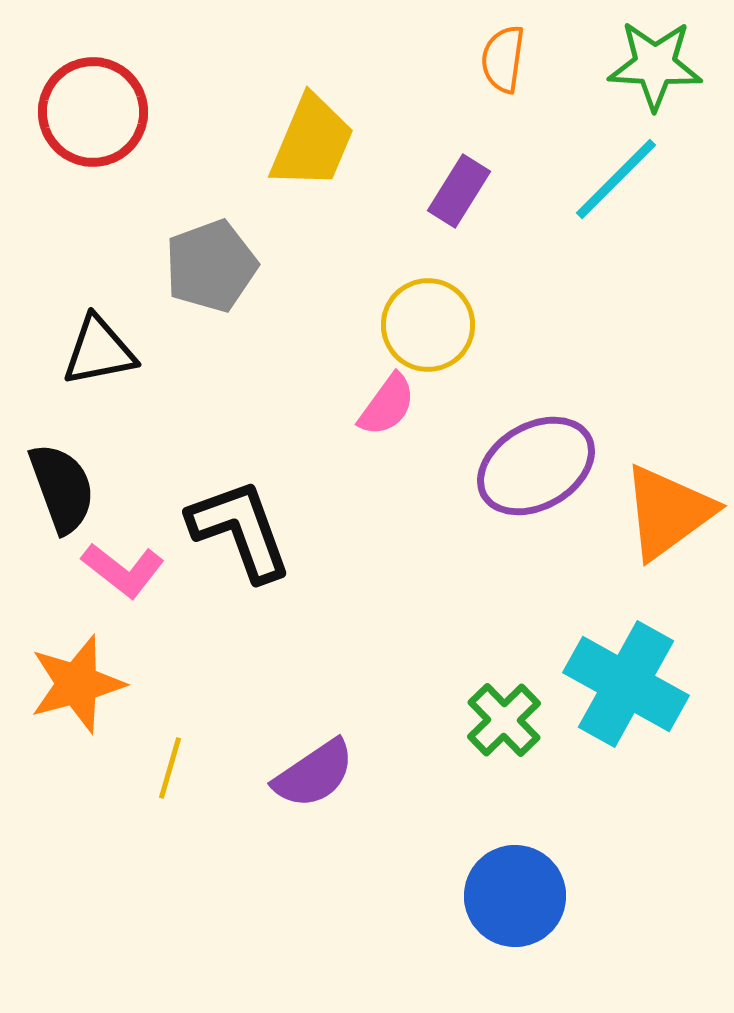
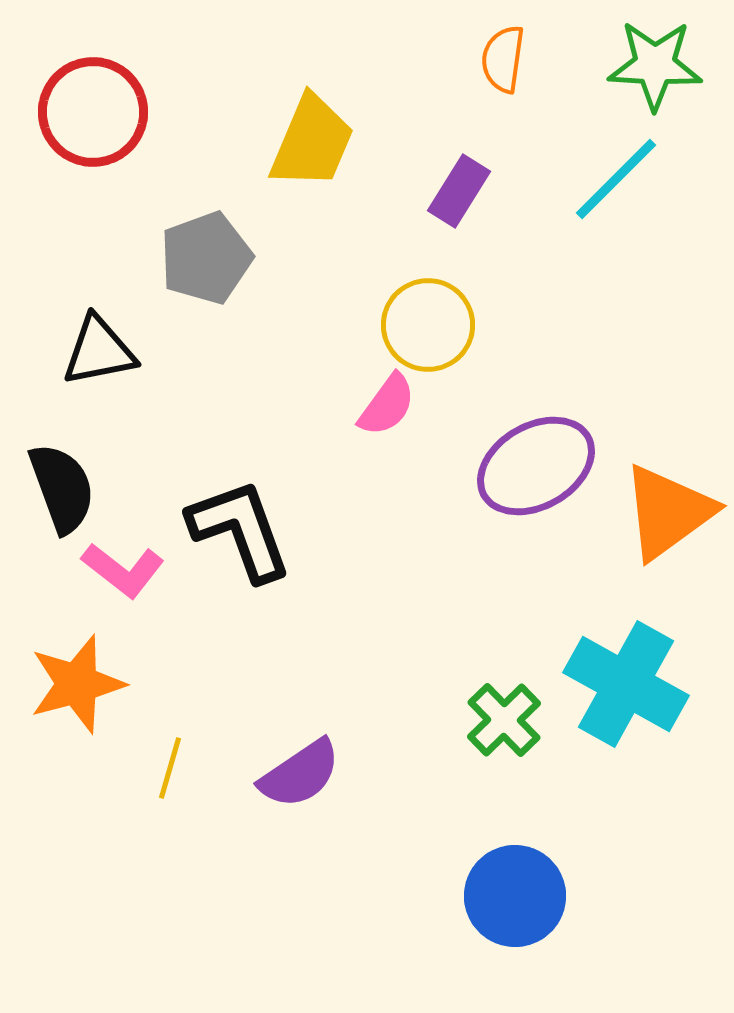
gray pentagon: moved 5 px left, 8 px up
purple semicircle: moved 14 px left
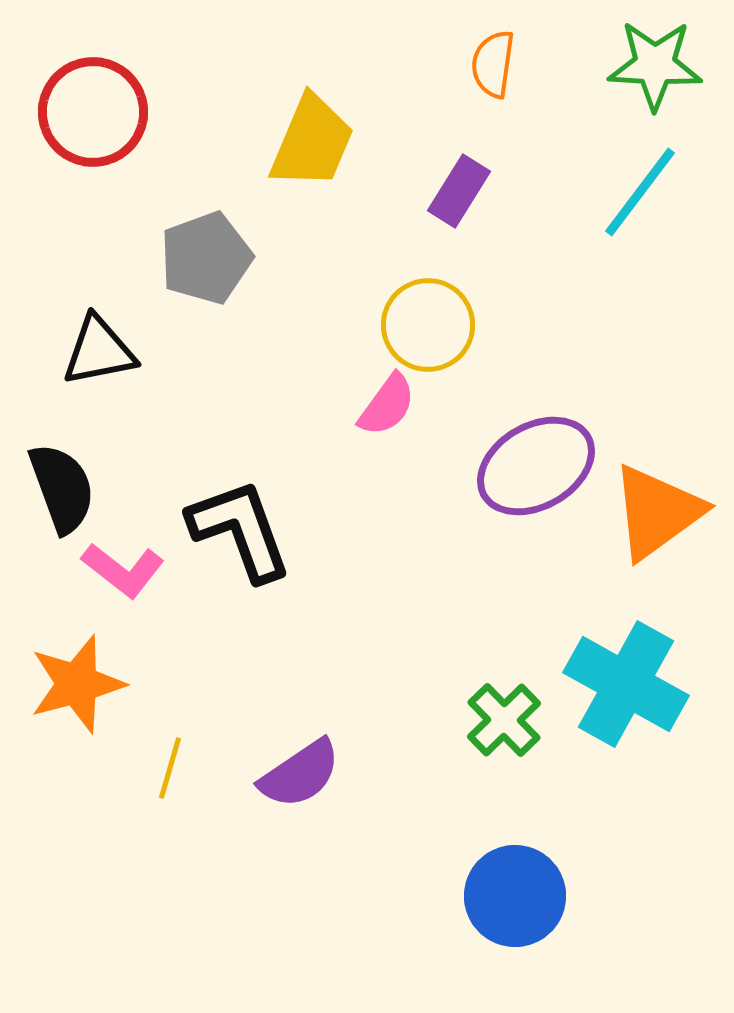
orange semicircle: moved 10 px left, 5 px down
cyan line: moved 24 px right, 13 px down; rotated 8 degrees counterclockwise
orange triangle: moved 11 px left
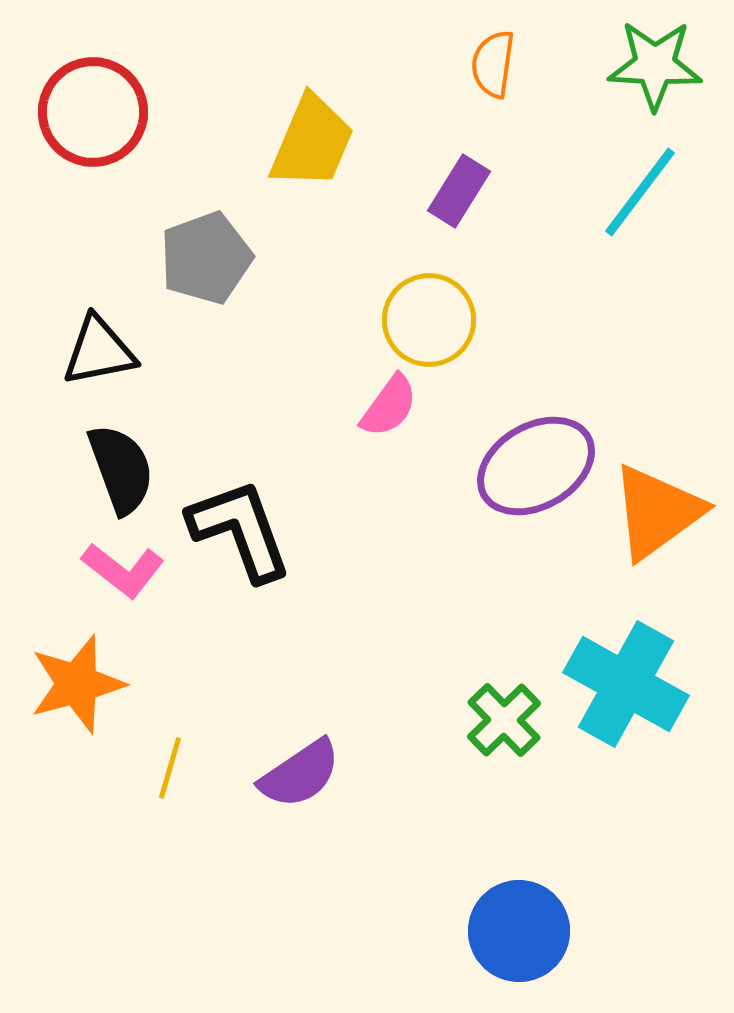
yellow circle: moved 1 px right, 5 px up
pink semicircle: moved 2 px right, 1 px down
black semicircle: moved 59 px right, 19 px up
blue circle: moved 4 px right, 35 px down
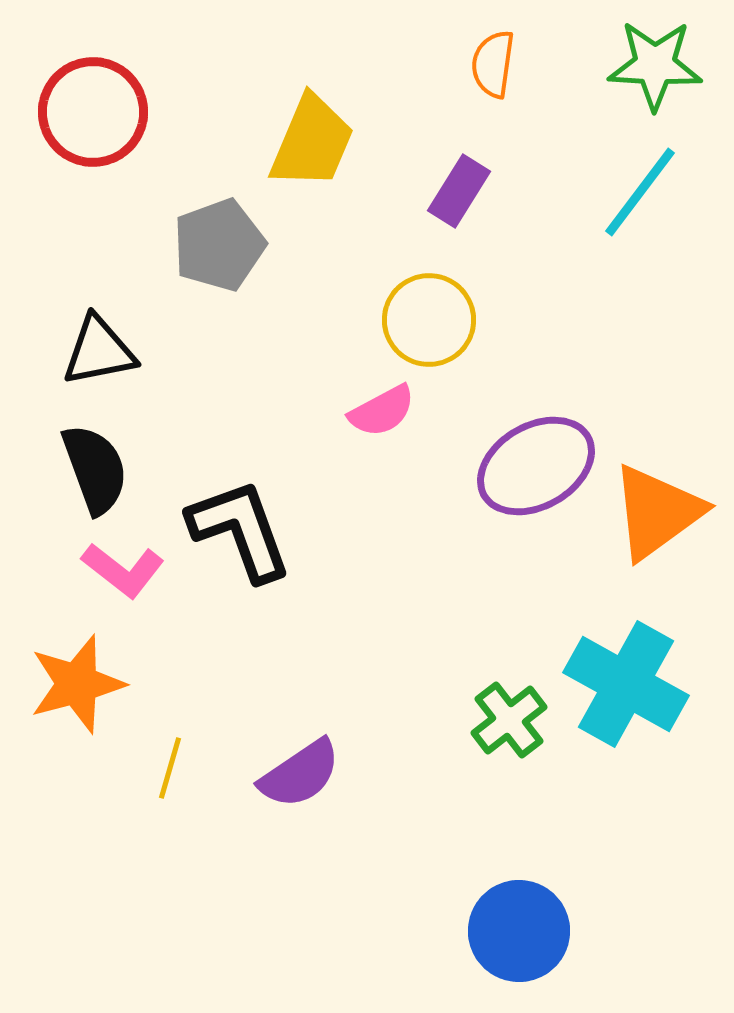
gray pentagon: moved 13 px right, 13 px up
pink semicircle: moved 7 px left, 5 px down; rotated 26 degrees clockwise
black semicircle: moved 26 px left
green cross: moved 5 px right; rotated 6 degrees clockwise
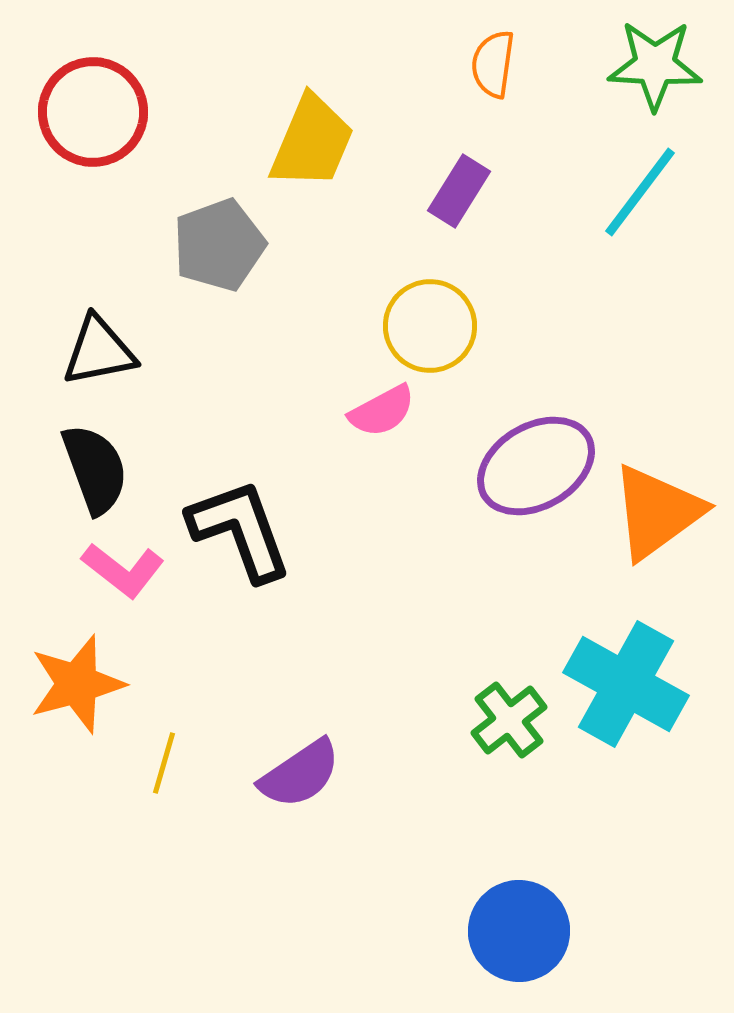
yellow circle: moved 1 px right, 6 px down
yellow line: moved 6 px left, 5 px up
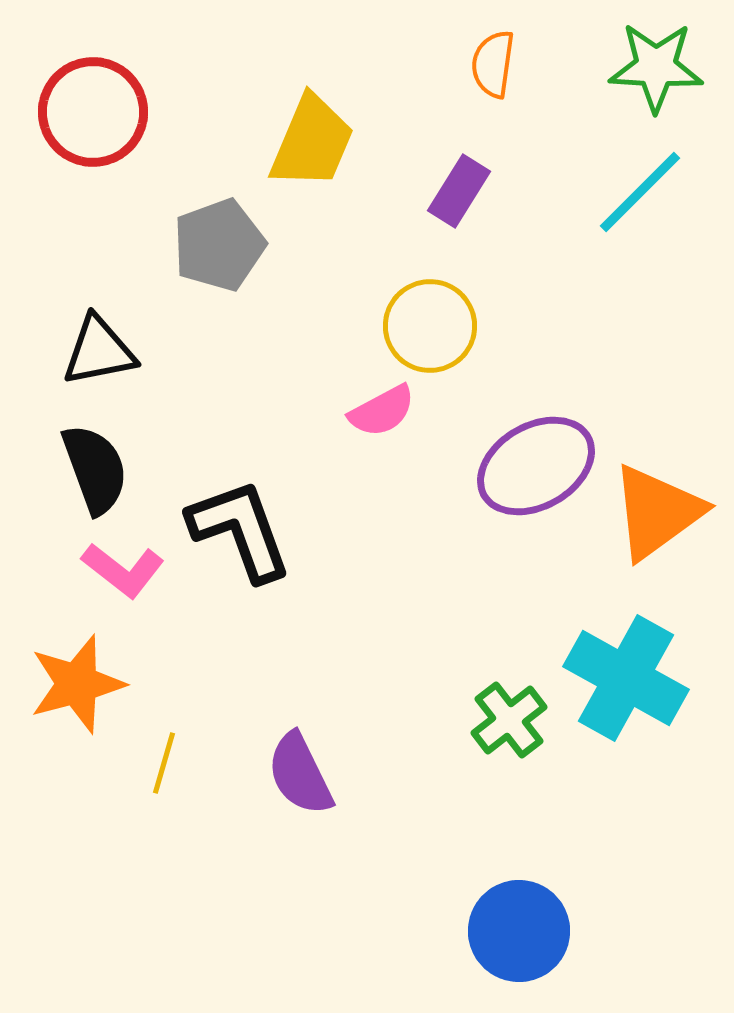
green star: moved 1 px right, 2 px down
cyan line: rotated 8 degrees clockwise
cyan cross: moved 6 px up
purple semicircle: rotated 98 degrees clockwise
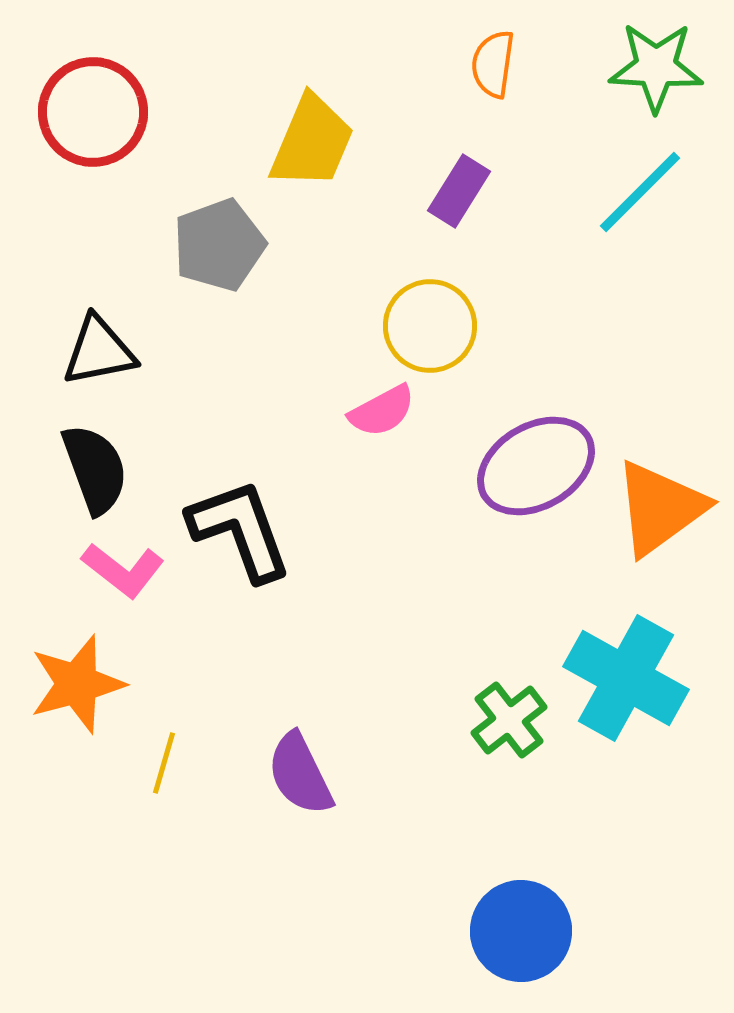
orange triangle: moved 3 px right, 4 px up
blue circle: moved 2 px right
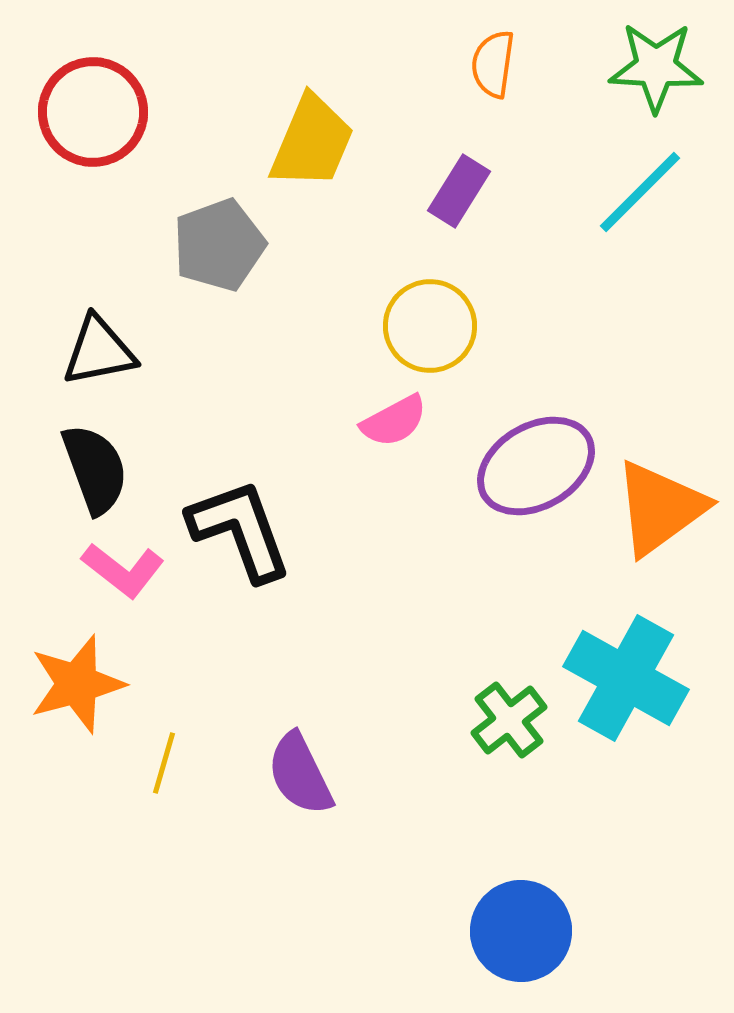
pink semicircle: moved 12 px right, 10 px down
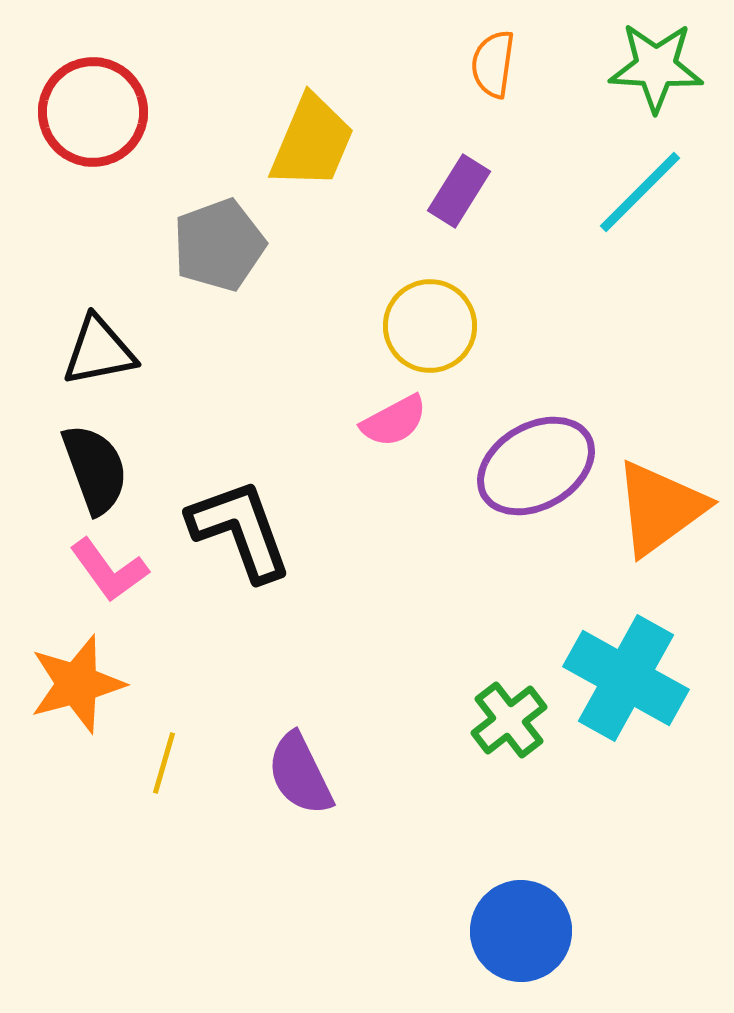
pink L-shape: moved 14 px left; rotated 16 degrees clockwise
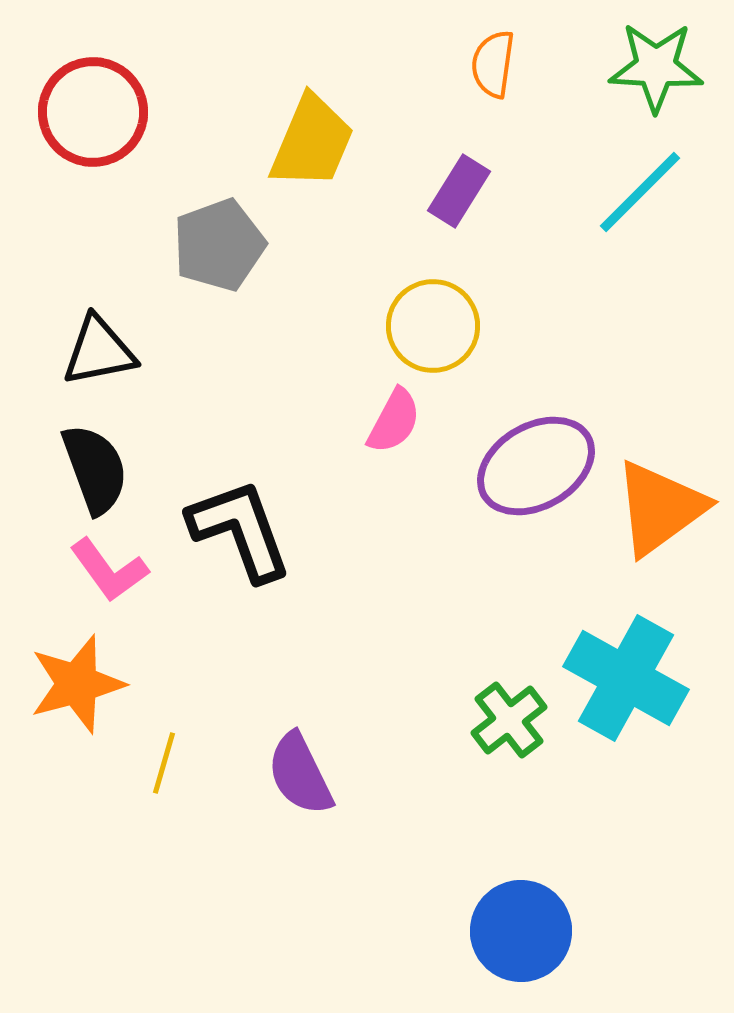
yellow circle: moved 3 px right
pink semicircle: rotated 34 degrees counterclockwise
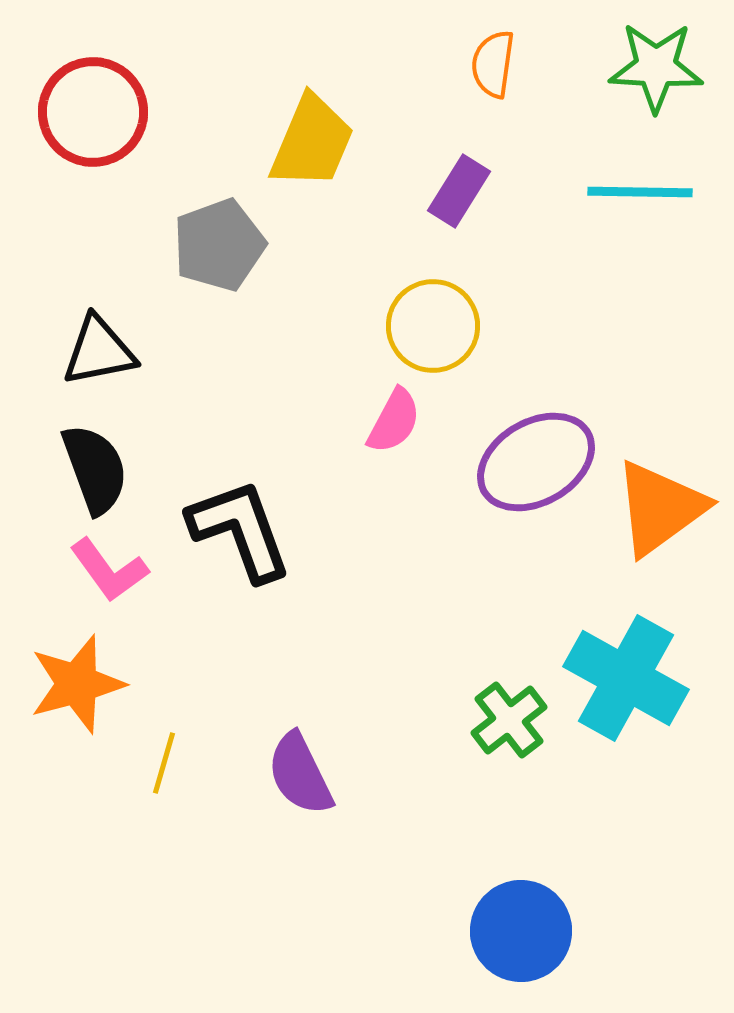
cyan line: rotated 46 degrees clockwise
purple ellipse: moved 4 px up
